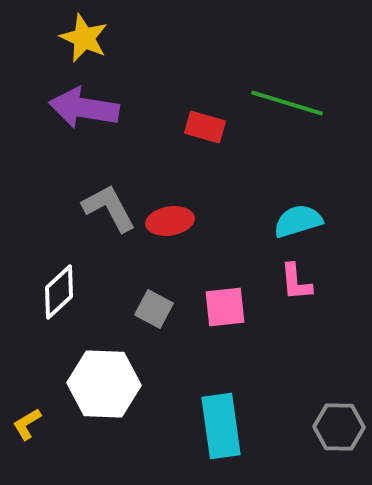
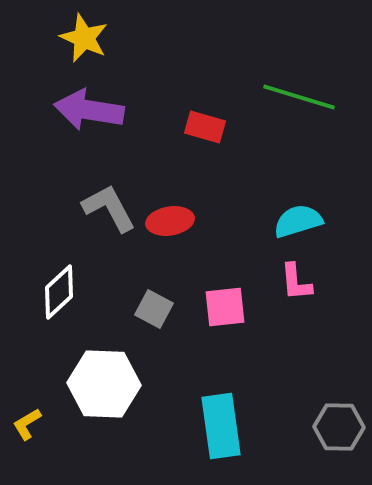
green line: moved 12 px right, 6 px up
purple arrow: moved 5 px right, 2 px down
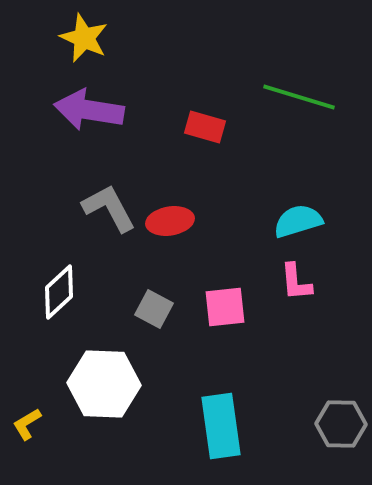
gray hexagon: moved 2 px right, 3 px up
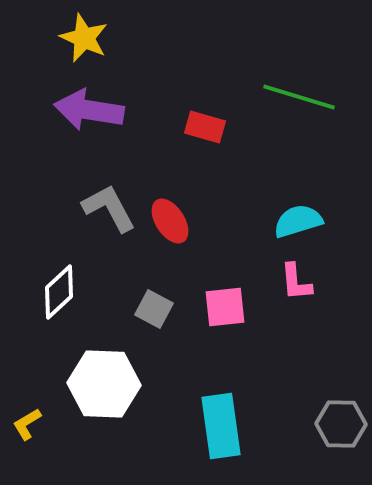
red ellipse: rotated 66 degrees clockwise
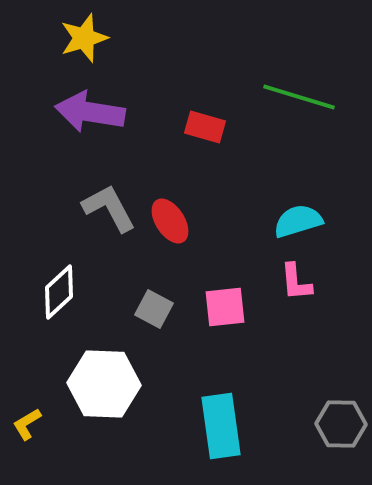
yellow star: rotated 30 degrees clockwise
purple arrow: moved 1 px right, 2 px down
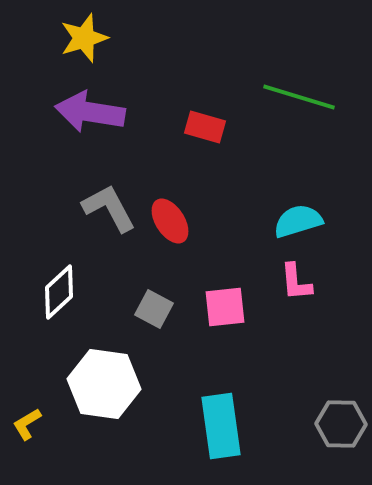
white hexagon: rotated 6 degrees clockwise
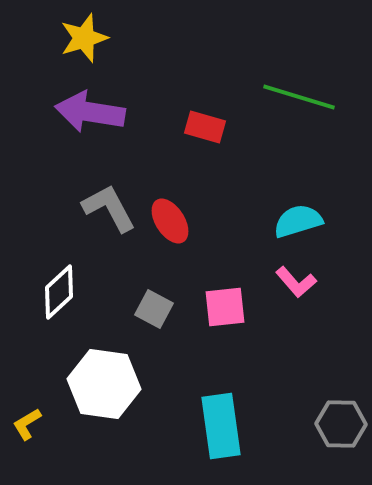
pink L-shape: rotated 36 degrees counterclockwise
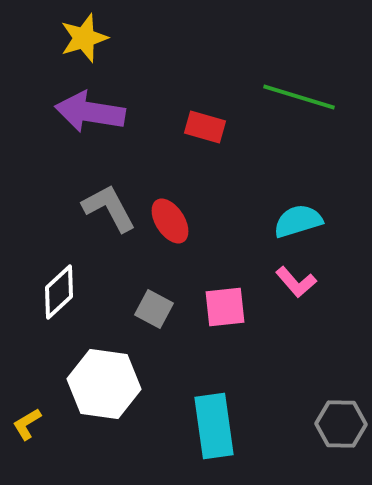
cyan rectangle: moved 7 px left
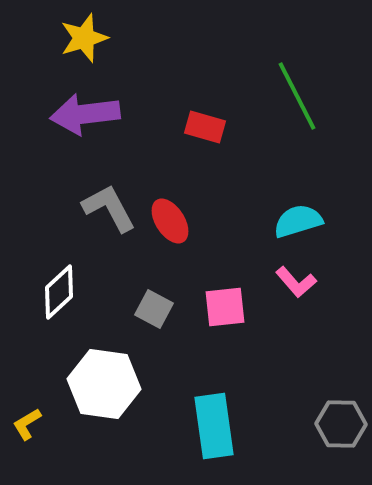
green line: moved 2 px left, 1 px up; rotated 46 degrees clockwise
purple arrow: moved 5 px left, 2 px down; rotated 16 degrees counterclockwise
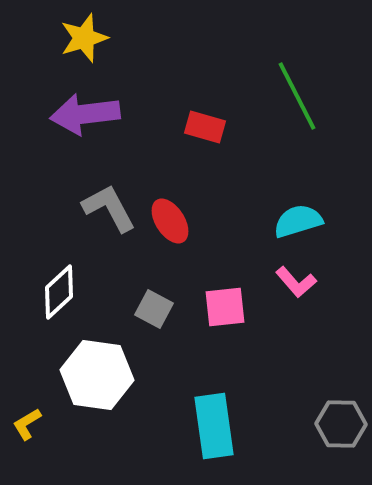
white hexagon: moved 7 px left, 9 px up
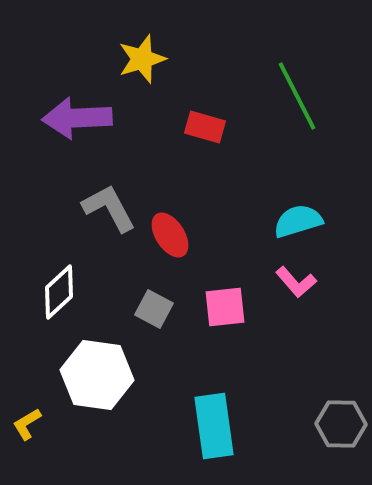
yellow star: moved 58 px right, 21 px down
purple arrow: moved 8 px left, 4 px down; rotated 4 degrees clockwise
red ellipse: moved 14 px down
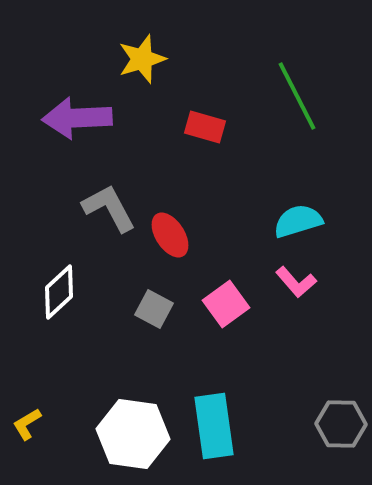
pink square: moved 1 px right, 3 px up; rotated 30 degrees counterclockwise
white hexagon: moved 36 px right, 59 px down
